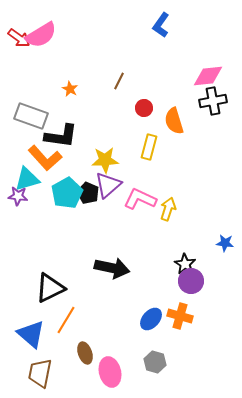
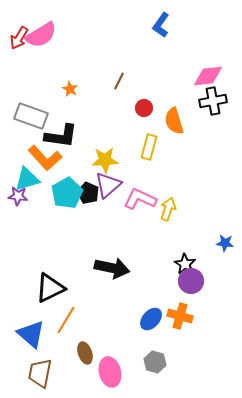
red arrow: rotated 85 degrees clockwise
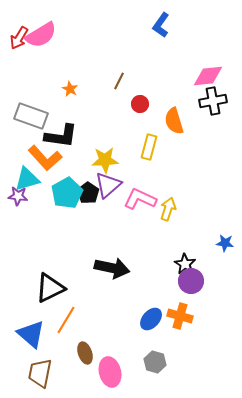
red circle: moved 4 px left, 4 px up
black pentagon: rotated 10 degrees clockwise
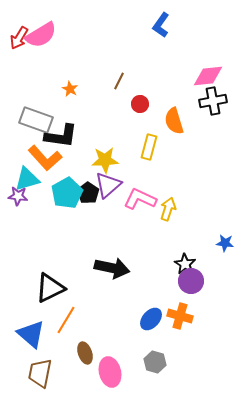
gray rectangle: moved 5 px right, 4 px down
